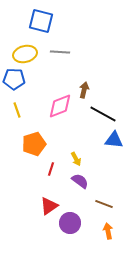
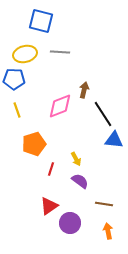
black line: rotated 28 degrees clockwise
brown line: rotated 12 degrees counterclockwise
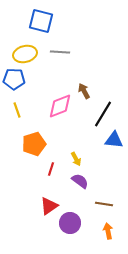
brown arrow: moved 1 px down; rotated 42 degrees counterclockwise
black line: rotated 64 degrees clockwise
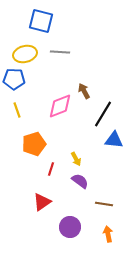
red triangle: moved 7 px left, 4 px up
purple circle: moved 4 px down
orange arrow: moved 3 px down
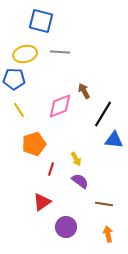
yellow line: moved 2 px right; rotated 14 degrees counterclockwise
purple circle: moved 4 px left
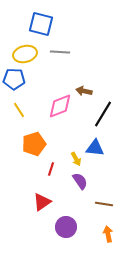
blue square: moved 3 px down
brown arrow: rotated 49 degrees counterclockwise
blue triangle: moved 19 px left, 8 px down
purple semicircle: rotated 18 degrees clockwise
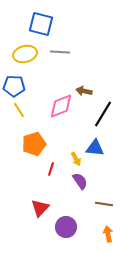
blue pentagon: moved 7 px down
pink diamond: moved 1 px right
red triangle: moved 2 px left, 6 px down; rotated 12 degrees counterclockwise
